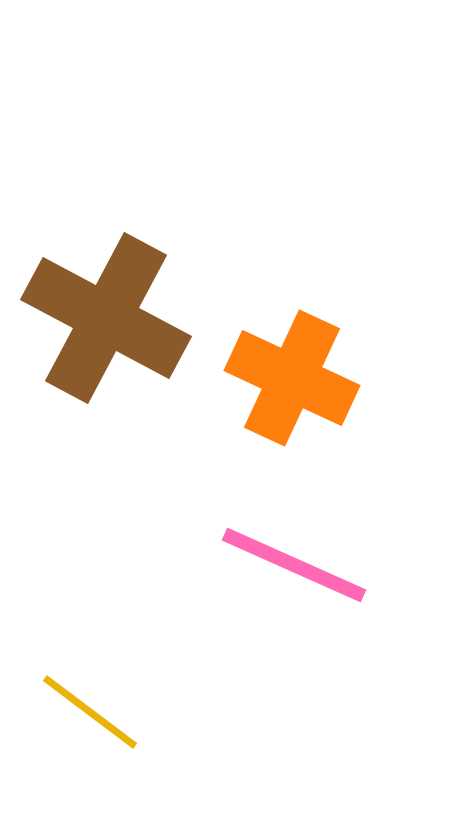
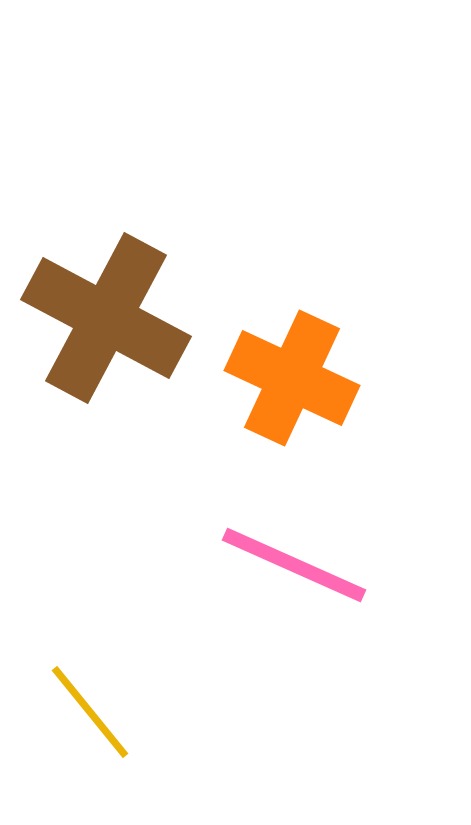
yellow line: rotated 14 degrees clockwise
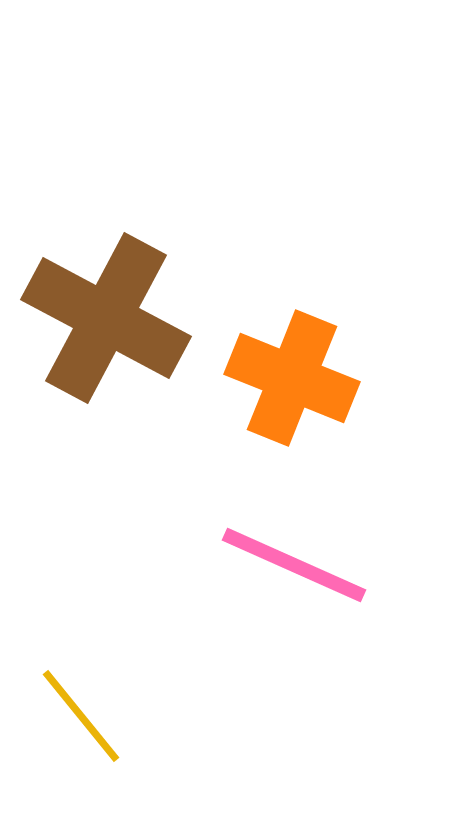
orange cross: rotated 3 degrees counterclockwise
yellow line: moved 9 px left, 4 px down
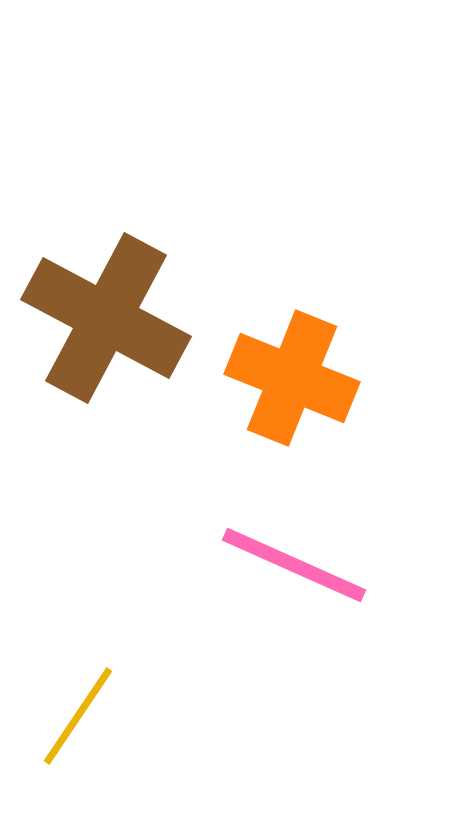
yellow line: moved 3 px left; rotated 73 degrees clockwise
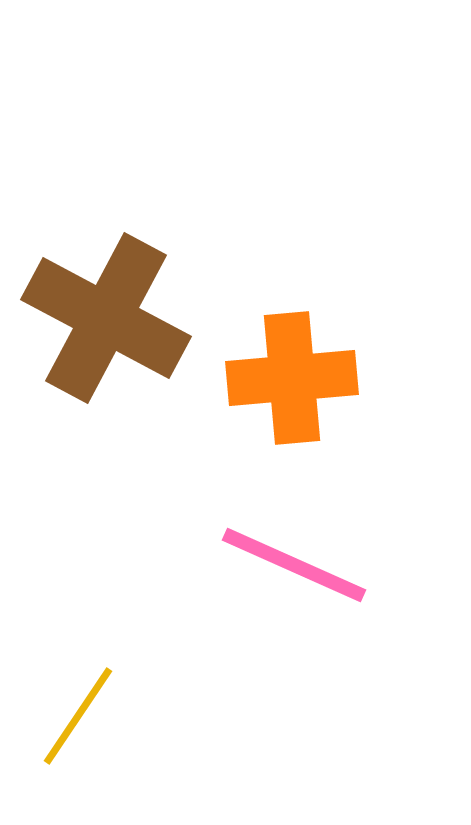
orange cross: rotated 27 degrees counterclockwise
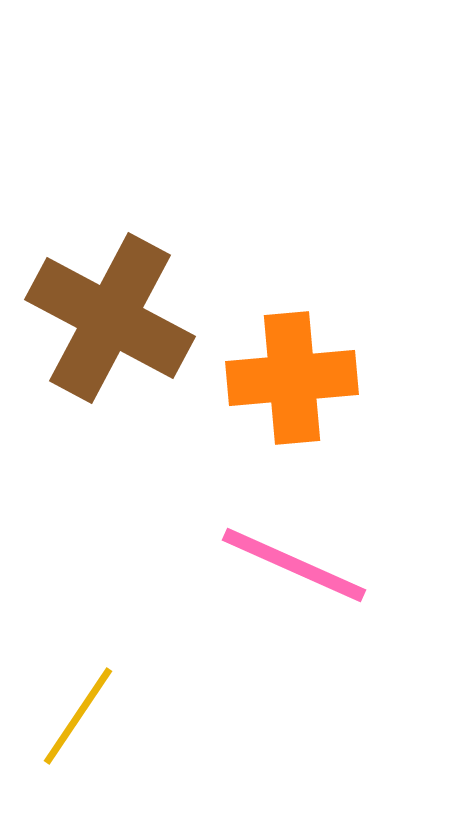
brown cross: moved 4 px right
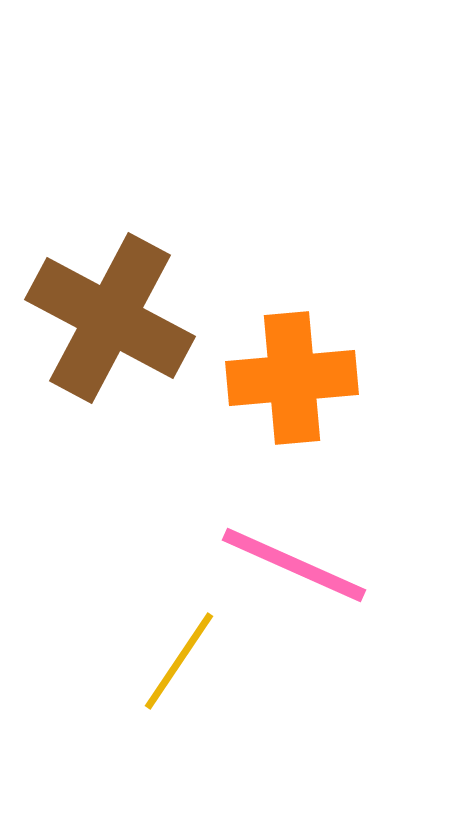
yellow line: moved 101 px right, 55 px up
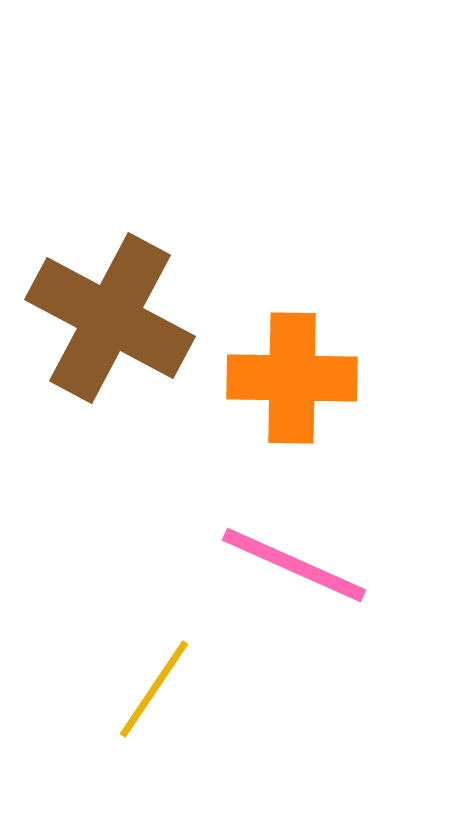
orange cross: rotated 6 degrees clockwise
yellow line: moved 25 px left, 28 px down
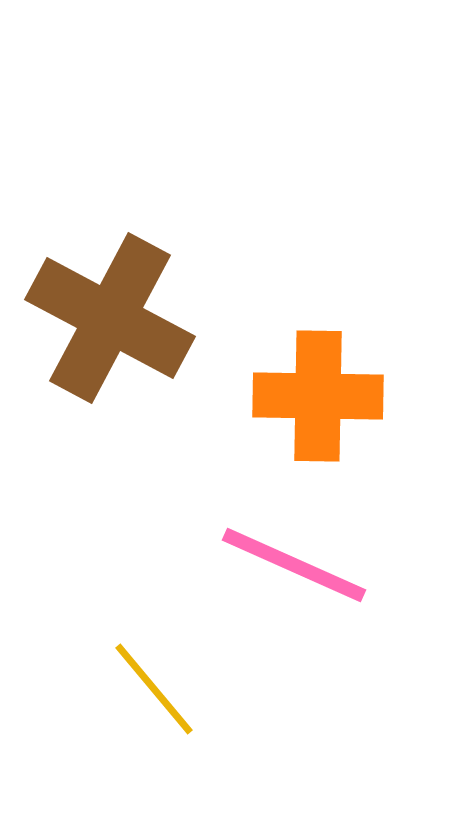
orange cross: moved 26 px right, 18 px down
yellow line: rotated 74 degrees counterclockwise
